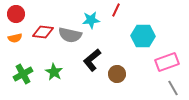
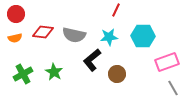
cyan star: moved 18 px right, 17 px down
gray semicircle: moved 4 px right
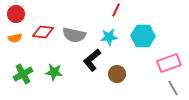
pink rectangle: moved 2 px right, 1 px down
green star: rotated 24 degrees counterclockwise
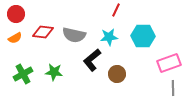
orange semicircle: rotated 16 degrees counterclockwise
gray line: rotated 28 degrees clockwise
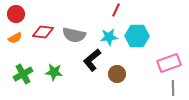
cyan hexagon: moved 6 px left
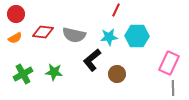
pink rectangle: rotated 45 degrees counterclockwise
